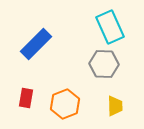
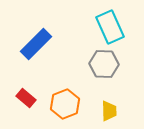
red rectangle: rotated 60 degrees counterclockwise
yellow trapezoid: moved 6 px left, 5 px down
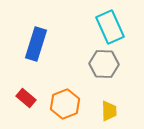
blue rectangle: rotated 28 degrees counterclockwise
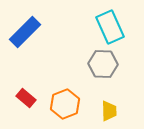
blue rectangle: moved 11 px left, 12 px up; rotated 28 degrees clockwise
gray hexagon: moved 1 px left
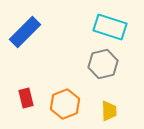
cyan rectangle: rotated 48 degrees counterclockwise
gray hexagon: rotated 16 degrees counterclockwise
red rectangle: rotated 36 degrees clockwise
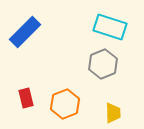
gray hexagon: rotated 8 degrees counterclockwise
yellow trapezoid: moved 4 px right, 2 px down
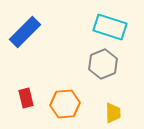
orange hexagon: rotated 16 degrees clockwise
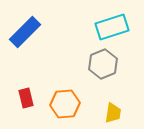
cyan rectangle: moved 2 px right; rotated 36 degrees counterclockwise
yellow trapezoid: rotated 10 degrees clockwise
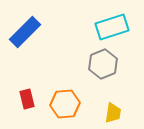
red rectangle: moved 1 px right, 1 px down
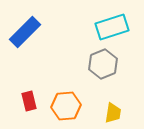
red rectangle: moved 2 px right, 2 px down
orange hexagon: moved 1 px right, 2 px down
